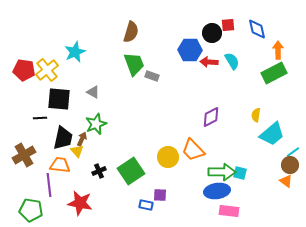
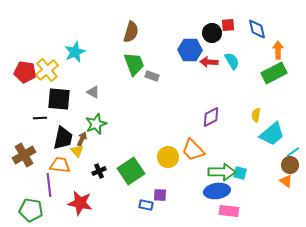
red pentagon at (24, 70): moved 1 px right, 2 px down
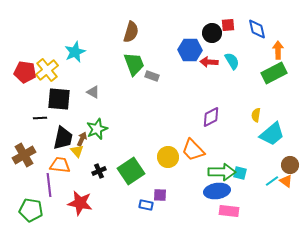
green star at (96, 124): moved 1 px right, 5 px down
cyan line at (293, 152): moved 21 px left, 29 px down
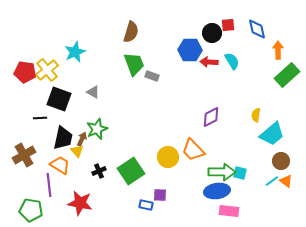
green rectangle at (274, 73): moved 13 px right, 2 px down; rotated 15 degrees counterclockwise
black square at (59, 99): rotated 15 degrees clockwise
orange trapezoid at (60, 165): rotated 25 degrees clockwise
brown circle at (290, 165): moved 9 px left, 4 px up
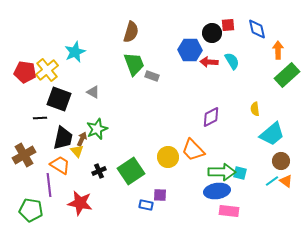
yellow semicircle at (256, 115): moved 1 px left, 6 px up; rotated 16 degrees counterclockwise
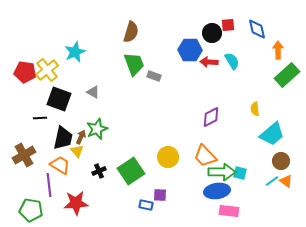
gray rectangle at (152, 76): moved 2 px right
brown arrow at (82, 139): moved 1 px left, 2 px up
orange trapezoid at (193, 150): moved 12 px right, 6 px down
red star at (80, 203): moved 4 px left; rotated 15 degrees counterclockwise
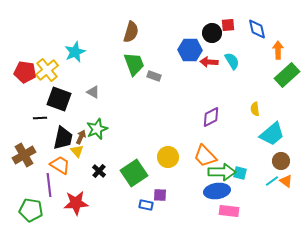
black cross at (99, 171): rotated 24 degrees counterclockwise
green square at (131, 171): moved 3 px right, 2 px down
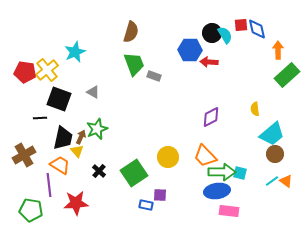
red square at (228, 25): moved 13 px right
cyan semicircle at (232, 61): moved 7 px left, 26 px up
brown circle at (281, 161): moved 6 px left, 7 px up
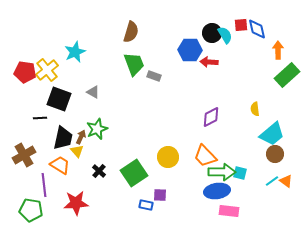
purple line at (49, 185): moved 5 px left
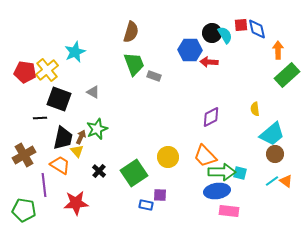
green pentagon at (31, 210): moved 7 px left
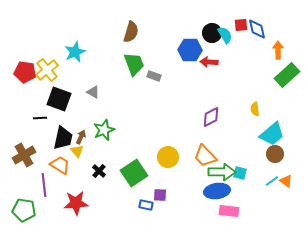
green star at (97, 129): moved 7 px right, 1 px down
